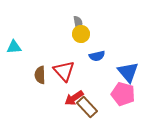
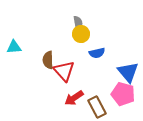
blue semicircle: moved 3 px up
brown semicircle: moved 8 px right, 15 px up
brown rectangle: moved 10 px right; rotated 15 degrees clockwise
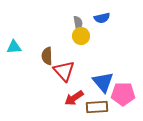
yellow circle: moved 2 px down
blue semicircle: moved 5 px right, 35 px up
brown semicircle: moved 1 px left, 4 px up
blue triangle: moved 25 px left, 10 px down
pink pentagon: rotated 15 degrees counterclockwise
brown rectangle: rotated 65 degrees counterclockwise
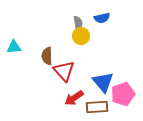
pink pentagon: rotated 20 degrees counterclockwise
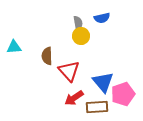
red triangle: moved 5 px right
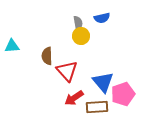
cyan triangle: moved 2 px left, 1 px up
red triangle: moved 2 px left
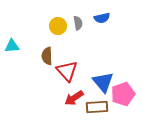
yellow circle: moved 23 px left, 10 px up
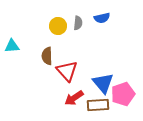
gray semicircle: rotated 16 degrees clockwise
blue triangle: moved 1 px down
brown rectangle: moved 1 px right, 2 px up
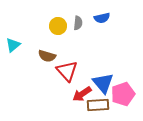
cyan triangle: moved 1 px right, 1 px up; rotated 35 degrees counterclockwise
brown semicircle: rotated 72 degrees counterclockwise
red arrow: moved 8 px right, 4 px up
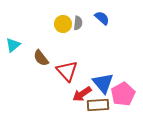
blue semicircle: rotated 126 degrees counterclockwise
yellow circle: moved 5 px right, 2 px up
brown semicircle: moved 6 px left, 2 px down; rotated 36 degrees clockwise
pink pentagon: rotated 10 degrees counterclockwise
